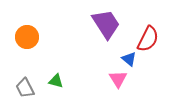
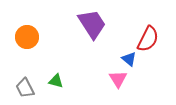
purple trapezoid: moved 14 px left
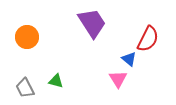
purple trapezoid: moved 1 px up
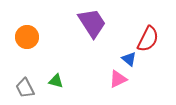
pink triangle: rotated 36 degrees clockwise
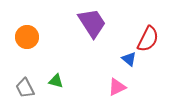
pink triangle: moved 1 px left, 8 px down
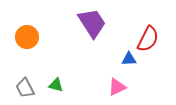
blue triangle: rotated 42 degrees counterclockwise
green triangle: moved 4 px down
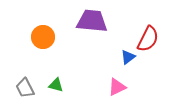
purple trapezoid: moved 2 px up; rotated 52 degrees counterclockwise
orange circle: moved 16 px right
blue triangle: moved 1 px left, 2 px up; rotated 35 degrees counterclockwise
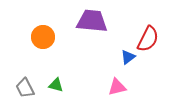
pink triangle: rotated 12 degrees clockwise
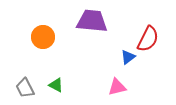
green triangle: rotated 14 degrees clockwise
